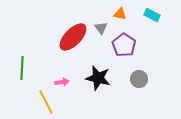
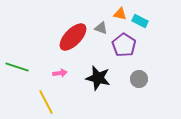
cyan rectangle: moved 12 px left, 6 px down
gray triangle: rotated 32 degrees counterclockwise
green line: moved 5 px left, 1 px up; rotated 75 degrees counterclockwise
pink arrow: moved 2 px left, 9 px up
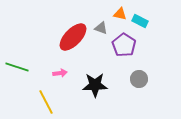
black star: moved 3 px left, 7 px down; rotated 15 degrees counterclockwise
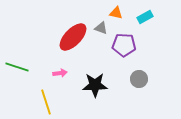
orange triangle: moved 4 px left, 1 px up
cyan rectangle: moved 5 px right, 4 px up; rotated 56 degrees counterclockwise
purple pentagon: rotated 30 degrees counterclockwise
yellow line: rotated 10 degrees clockwise
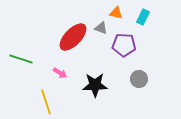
cyan rectangle: moved 2 px left; rotated 35 degrees counterclockwise
green line: moved 4 px right, 8 px up
pink arrow: rotated 40 degrees clockwise
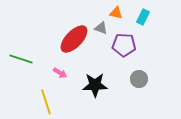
red ellipse: moved 1 px right, 2 px down
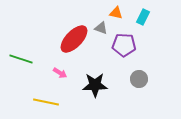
yellow line: rotated 60 degrees counterclockwise
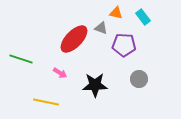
cyan rectangle: rotated 63 degrees counterclockwise
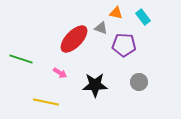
gray circle: moved 3 px down
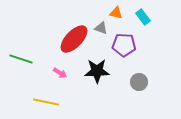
black star: moved 2 px right, 14 px up
